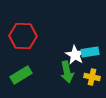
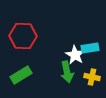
cyan rectangle: moved 4 px up
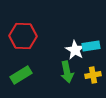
cyan rectangle: moved 1 px right, 2 px up
white star: moved 5 px up
yellow cross: moved 1 px right, 2 px up; rotated 21 degrees counterclockwise
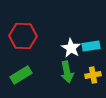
white star: moved 4 px left, 2 px up
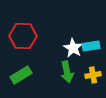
white star: moved 2 px right
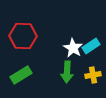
cyan rectangle: rotated 24 degrees counterclockwise
green arrow: rotated 15 degrees clockwise
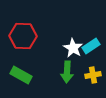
green rectangle: rotated 60 degrees clockwise
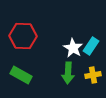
cyan rectangle: rotated 24 degrees counterclockwise
green arrow: moved 1 px right, 1 px down
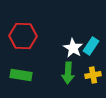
green rectangle: rotated 20 degrees counterclockwise
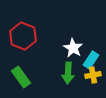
red hexagon: rotated 20 degrees clockwise
cyan rectangle: moved 14 px down
green rectangle: moved 2 px down; rotated 45 degrees clockwise
